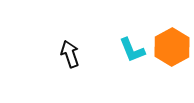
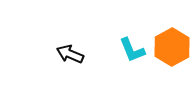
black arrow: rotated 48 degrees counterclockwise
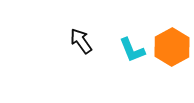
black arrow: moved 11 px right, 13 px up; rotated 32 degrees clockwise
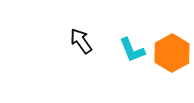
orange hexagon: moved 6 px down
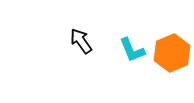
orange hexagon: rotated 6 degrees clockwise
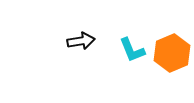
black arrow: rotated 116 degrees clockwise
